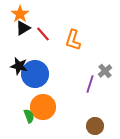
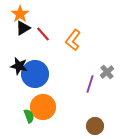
orange L-shape: rotated 20 degrees clockwise
gray cross: moved 2 px right, 1 px down
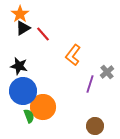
orange L-shape: moved 15 px down
blue circle: moved 12 px left, 17 px down
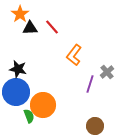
black triangle: moved 7 px right; rotated 28 degrees clockwise
red line: moved 9 px right, 7 px up
orange L-shape: moved 1 px right
black star: moved 1 px left, 3 px down
blue circle: moved 7 px left, 1 px down
orange circle: moved 2 px up
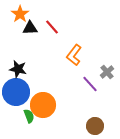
purple line: rotated 60 degrees counterclockwise
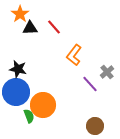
red line: moved 2 px right
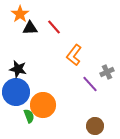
gray cross: rotated 16 degrees clockwise
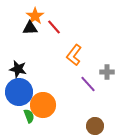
orange star: moved 15 px right, 2 px down
gray cross: rotated 24 degrees clockwise
purple line: moved 2 px left
blue circle: moved 3 px right
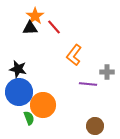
purple line: rotated 42 degrees counterclockwise
green semicircle: moved 2 px down
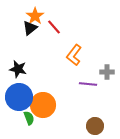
black triangle: rotated 35 degrees counterclockwise
blue circle: moved 5 px down
